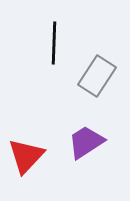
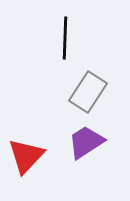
black line: moved 11 px right, 5 px up
gray rectangle: moved 9 px left, 16 px down
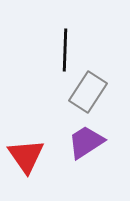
black line: moved 12 px down
red triangle: rotated 18 degrees counterclockwise
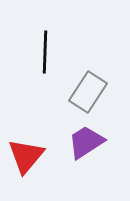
black line: moved 20 px left, 2 px down
red triangle: rotated 15 degrees clockwise
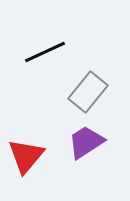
black line: rotated 63 degrees clockwise
gray rectangle: rotated 6 degrees clockwise
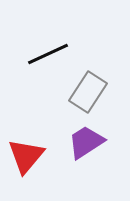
black line: moved 3 px right, 2 px down
gray rectangle: rotated 6 degrees counterclockwise
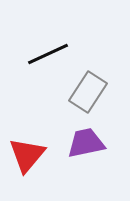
purple trapezoid: moved 1 px down; rotated 21 degrees clockwise
red triangle: moved 1 px right, 1 px up
